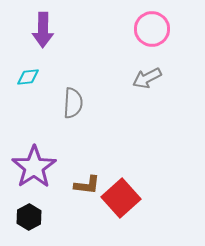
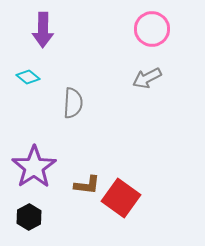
cyan diamond: rotated 45 degrees clockwise
red square: rotated 12 degrees counterclockwise
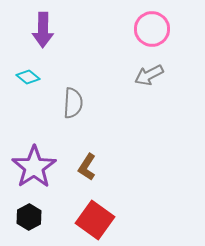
gray arrow: moved 2 px right, 3 px up
brown L-shape: moved 18 px up; rotated 116 degrees clockwise
red square: moved 26 px left, 22 px down
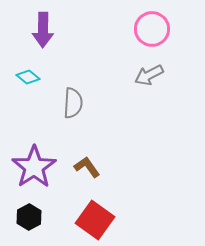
brown L-shape: rotated 112 degrees clockwise
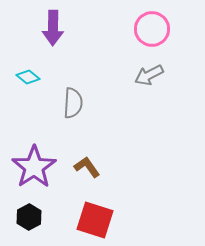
purple arrow: moved 10 px right, 2 px up
red square: rotated 18 degrees counterclockwise
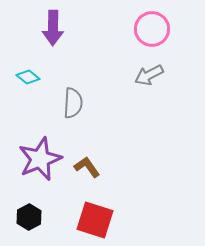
purple star: moved 6 px right, 8 px up; rotated 12 degrees clockwise
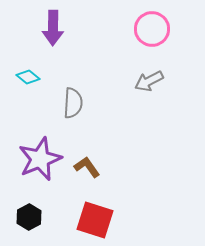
gray arrow: moved 6 px down
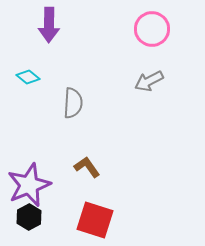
purple arrow: moved 4 px left, 3 px up
purple star: moved 11 px left, 26 px down
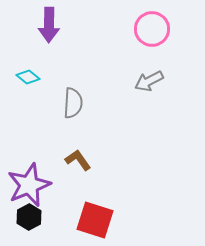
brown L-shape: moved 9 px left, 7 px up
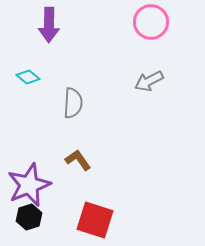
pink circle: moved 1 px left, 7 px up
black hexagon: rotated 10 degrees clockwise
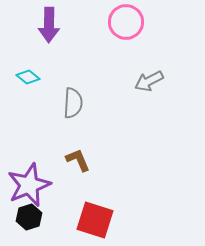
pink circle: moved 25 px left
brown L-shape: rotated 12 degrees clockwise
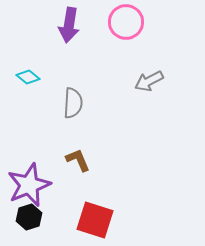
purple arrow: moved 20 px right; rotated 8 degrees clockwise
